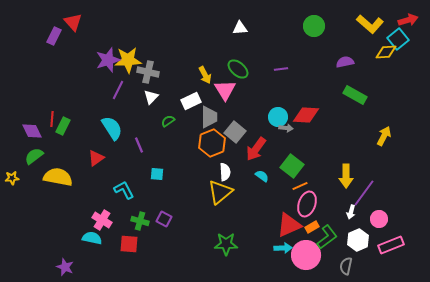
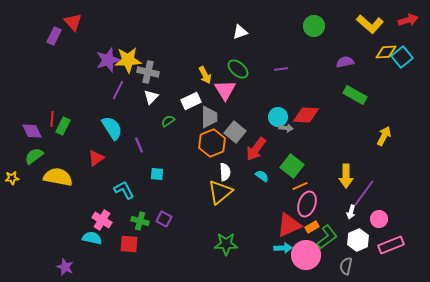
white triangle at (240, 28): moved 4 px down; rotated 14 degrees counterclockwise
cyan square at (398, 39): moved 4 px right, 18 px down
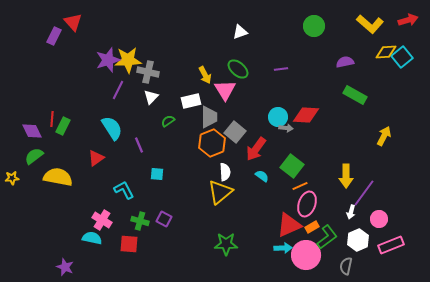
white rectangle at (191, 101): rotated 12 degrees clockwise
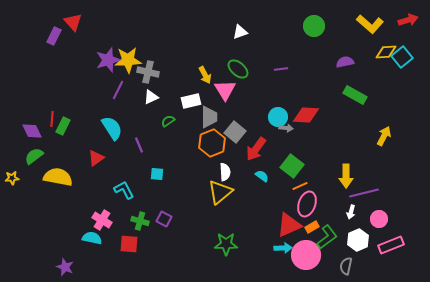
white triangle at (151, 97): rotated 21 degrees clockwise
purple line at (364, 193): rotated 40 degrees clockwise
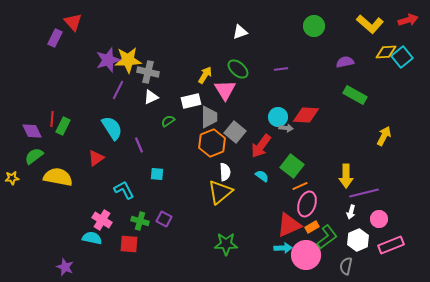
purple rectangle at (54, 36): moved 1 px right, 2 px down
yellow arrow at (205, 75): rotated 120 degrees counterclockwise
red arrow at (256, 149): moved 5 px right, 3 px up
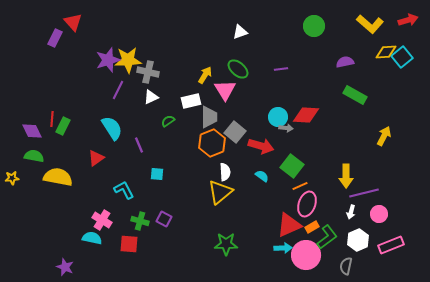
red arrow at (261, 146): rotated 110 degrees counterclockwise
green semicircle at (34, 156): rotated 48 degrees clockwise
pink circle at (379, 219): moved 5 px up
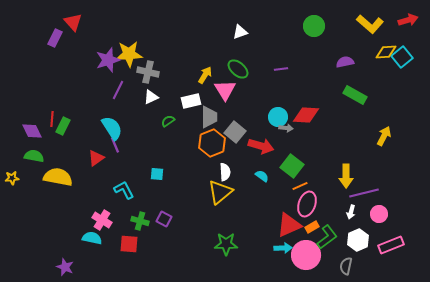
yellow star at (128, 60): moved 1 px right, 6 px up
purple line at (139, 145): moved 24 px left
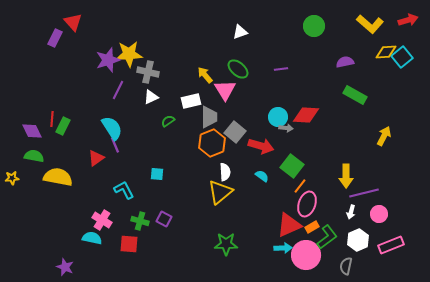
yellow arrow at (205, 75): rotated 72 degrees counterclockwise
orange line at (300, 186): rotated 28 degrees counterclockwise
